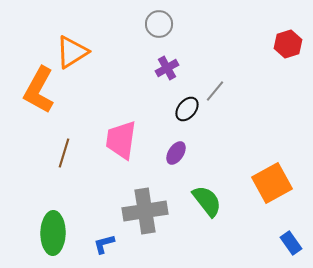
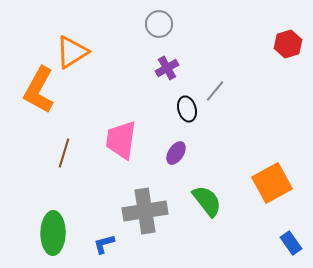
black ellipse: rotated 55 degrees counterclockwise
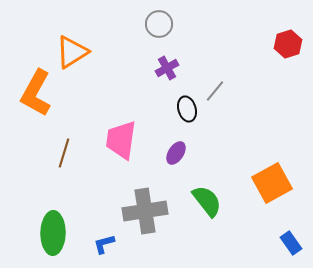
orange L-shape: moved 3 px left, 3 px down
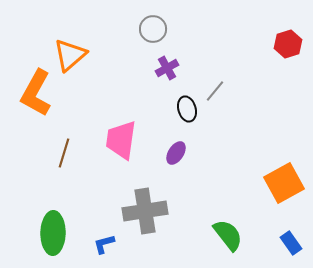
gray circle: moved 6 px left, 5 px down
orange triangle: moved 2 px left, 3 px down; rotated 9 degrees counterclockwise
orange square: moved 12 px right
green semicircle: moved 21 px right, 34 px down
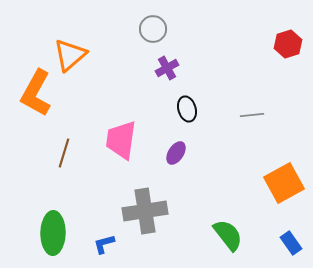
gray line: moved 37 px right, 24 px down; rotated 45 degrees clockwise
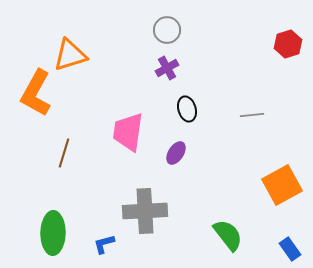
gray circle: moved 14 px right, 1 px down
orange triangle: rotated 24 degrees clockwise
pink trapezoid: moved 7 px right, 8 px up
orange square: moved 2 px left, 2 px down
gray cross: rotated 6 degrees clockwise
blue rectangle: moved 1 px left, 6 px down
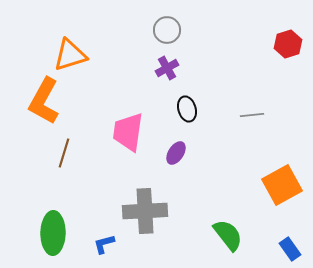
orange L-shape: moved 8 px right, 8 px down
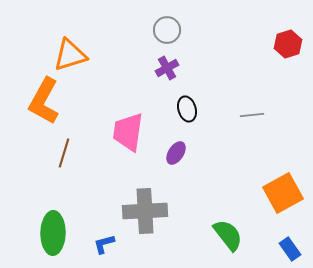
orange square: moved 1 px right, 8 px down
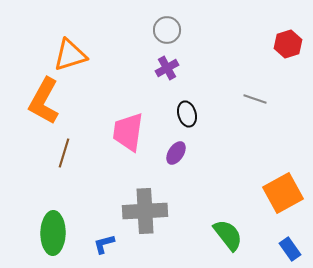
black ellipse: moved 5 px down
gray line: moved 3 px right, 16 px up; rotated 25 degrees clockwise
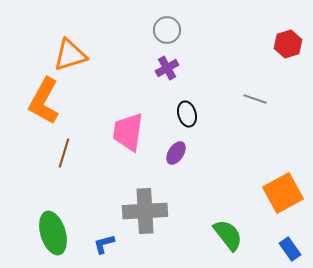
green ellipse: rotated 18 degrees counterclockwise
